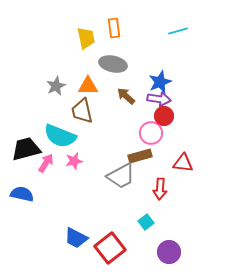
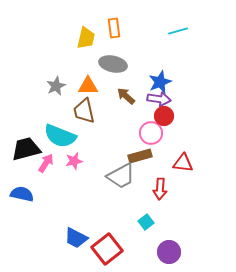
yellow trapezoid: rotated 25 degrees clockwise
brown trapezoid: moved 2 px right
red square: moved 3 px left, 1 px down
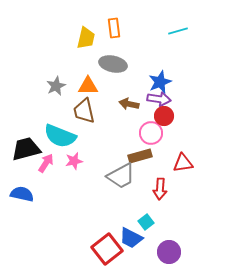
brown arrow: moved 3 px right, 8 px down; rotated 30 degrees counterclockwise
red triangle: rotated 15 degrees counterclockwise
blue trapezoid: moved 55 px right
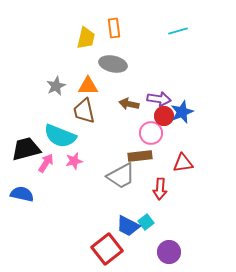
blue star: moved 22 px right, 30 px down
brown rectangle: rotated 10 degrees clockwise
blue trapezoid: moved 3 px left, 12 px up
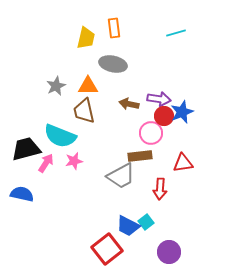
cyan line: moved 2 px left, 2 px down
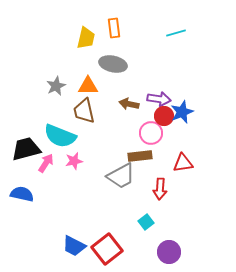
blue trapezoid: moved 54 px left, 20 px down
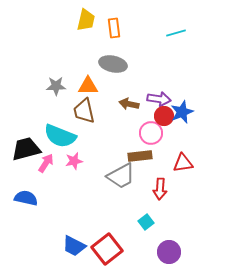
yellow trapezoid: moved 18 px up
gray star: rotated 24 degrees clockwise
blue semicircle: moved 4 px right, 4 px down
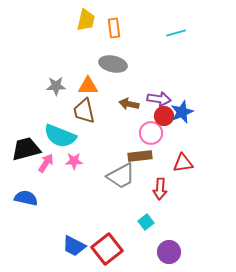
pink star: rotated 12 degrees clockwise
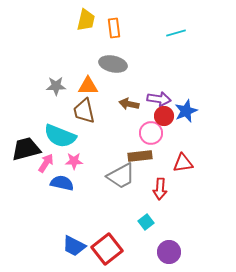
blue star: moved 4 px right, 1 px up
blue semicircle: moved 36 px right, 15 px up
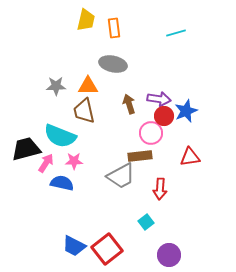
brown arrow: rotated 60 degrees clockwise
red triangle: moved 7 px right, 6 px up
purple circle: moved 3 px down
